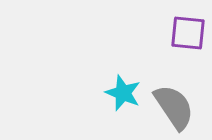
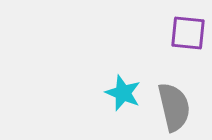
gray semicircle: rotated 21 degrees clockwise
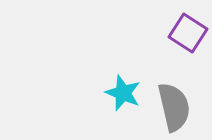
purple square: rotated 27 degrees clockwise
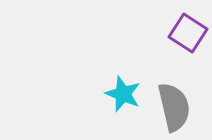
cyan star: moved 1 px down
